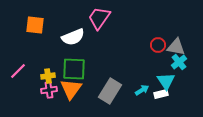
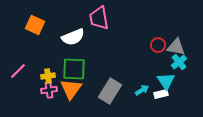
pink trapezoid: rotated 45 degrees counterclockwise
orange square: rotated 18 degrees clockwise
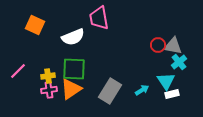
gray triangle: moved 3 px left, 1 px up
orange triangle: rotated 20 degrees clockwise
white rectangle: moved 11 px right
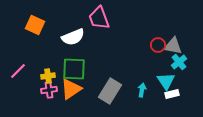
pink trapezoid: rotated 10 degrees counterclockwise
cyan arrow: rotated 48 degrees counterclockwise
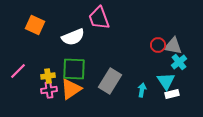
gray rectangle: moved 10 px up
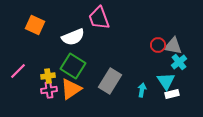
green square: moved 1 px left, 3 px up; rotated 30 degrees clockwise
